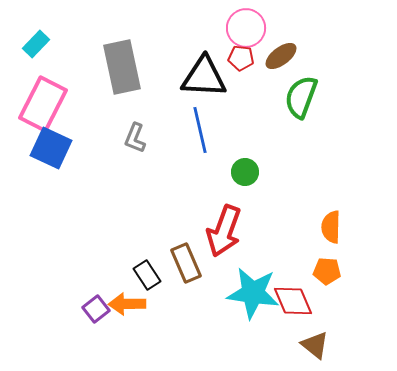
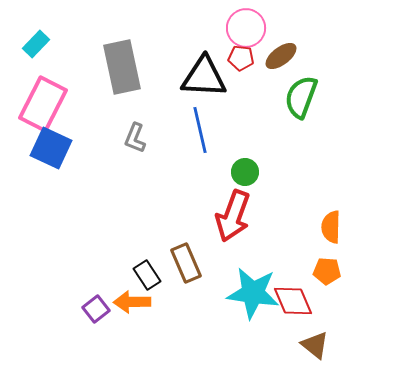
red arrow: moved 9 px right, 15 px up
orange arrow: moved 5 px right, 2 px up
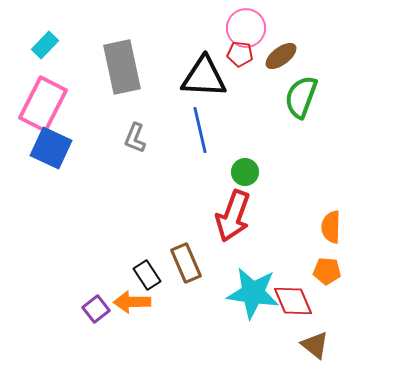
cyan rectangle: moved 9 px right, 1 px down
red pentagon: moved 1 px left, 4 px up
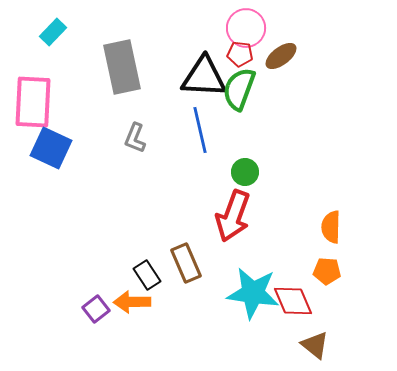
cyan rectangle: moved 8 px right, 13 px up
green semicircle: moved 62 px left, 8 px up
pink rectangle: moved 10 px left, 2 px up; rotated 24 degrees counterclockwise
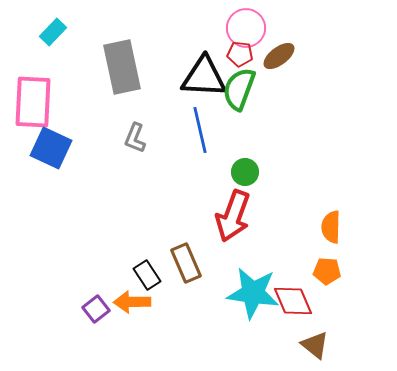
brown ellipse: moved 2 px left
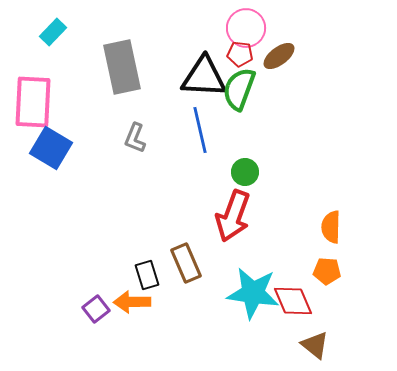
blue square: rotated 6 degrees clockwise
black rectangle: rotated 16 degrees clockwise
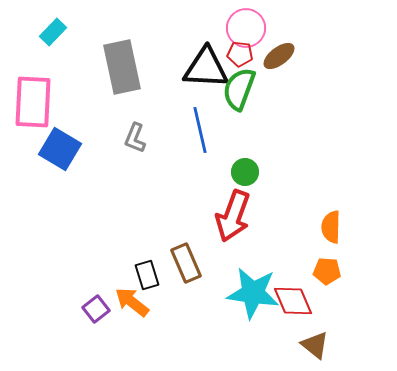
black triangle: moved 2 px right, 9 px up
blue square: moved 9 px right, 1 px down
orange arrow: rotated 39 degrees clockwise
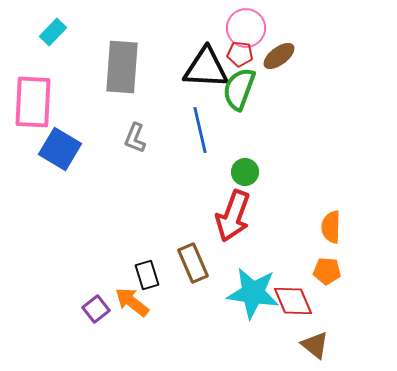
gray rectangle: rotated 16 degrees clockwise
brown rectangle: moved 7 px right
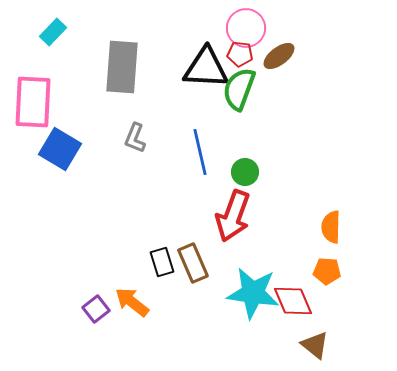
blue line: moved 22 px down
black rectangle: moved 15 px right, 13 px up
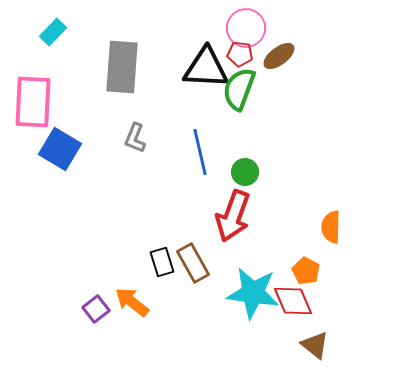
brown rectangle: rotated 6 degrees counterclockwise
orange pentagon: moved 21 px left; rotated 24 degrees clockwise
